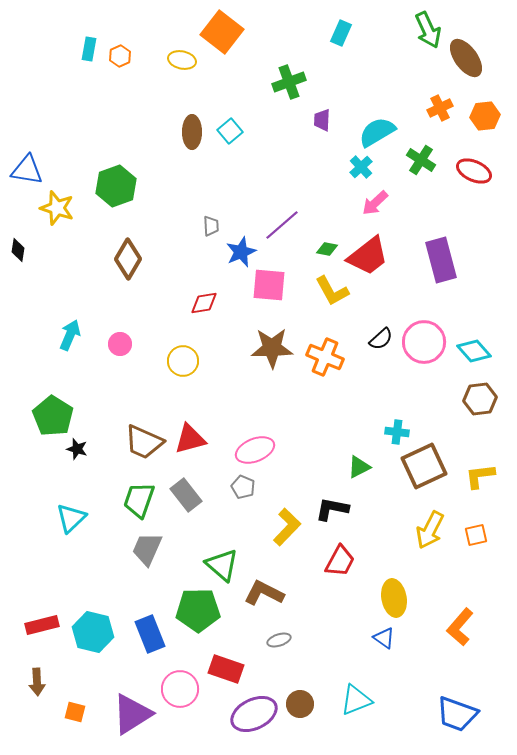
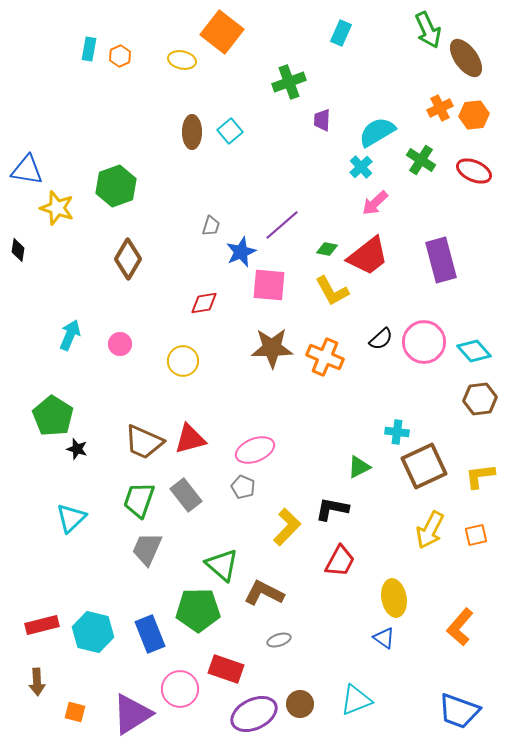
orange hexagon at (485, 116): moved 11 px left, 1 px up
gray trapezoid at (211, 226): rotated 20 degrees clockwise
blue trapezoid at (457, 714): moved 2 px right, 3 px up
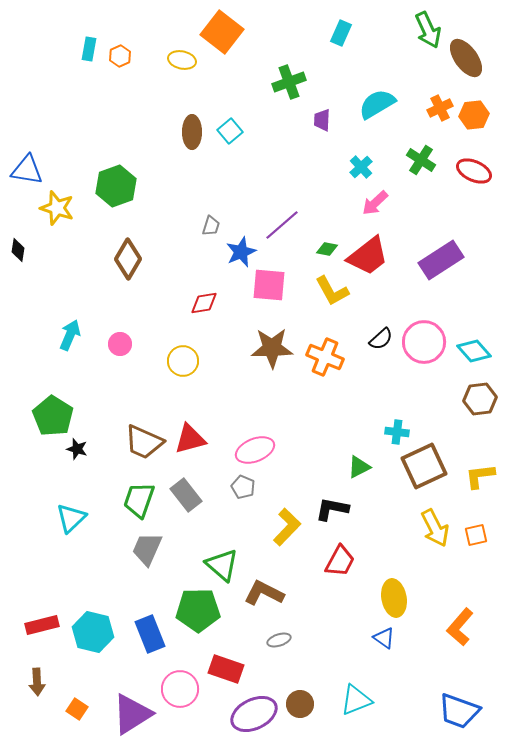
cyan semicircle at (377, 132): moved 28 px up
purple rectangle at (441, 260): rotated 72 degrees clockwise
yellow arrow at (430, 530): moved 5 px right, 2 px up; rotated 54 degrees counterclockwise
orange square at (75, 712): moved 2 px right, 3 px up; rotated 20 degrees clockwise
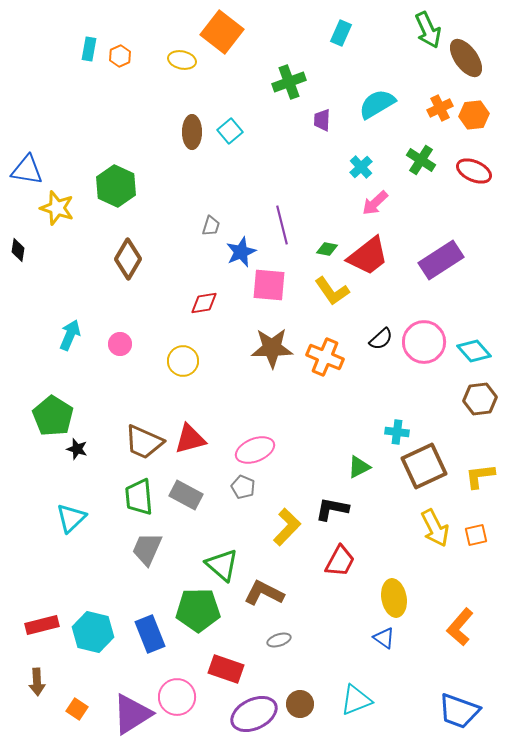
green hexagon at (116, 186): rotated 15 degrees counterclockwise
purple line at (282, 225): rotated 63 degrees counterclockwise
yellow L-shape at (332, 291): rotated 6 degrees counterclockwise
gray rectangle at (186, 495): rotated 24 degrees counterclockwise
green trapezoid at (139, 500): moved 3 px up; rotated 24 degrees counterclockwise
pink circle at (180, 689): moved 3 px left, 8 px down
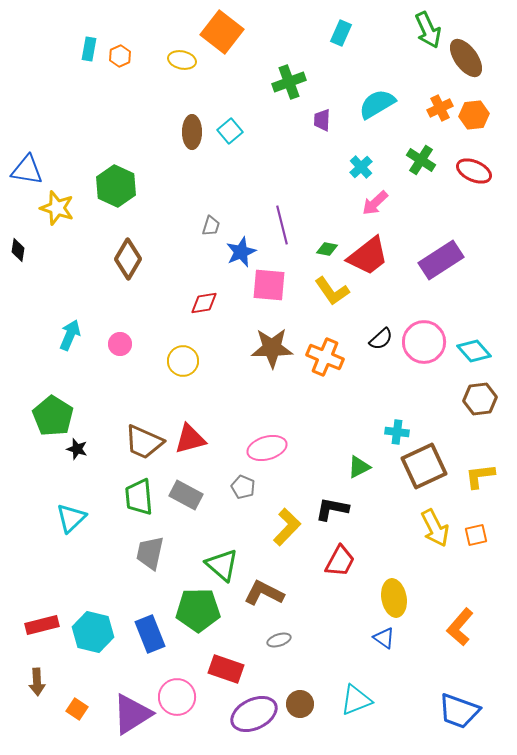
pink ellipse at (255, 450): moved 12 px right, 2 px up; rotated 6 degrees clockwise
gray trapezoid at (147, 549): moved 3 px right, 4 px down; rotated 12 degrees counterclockwise
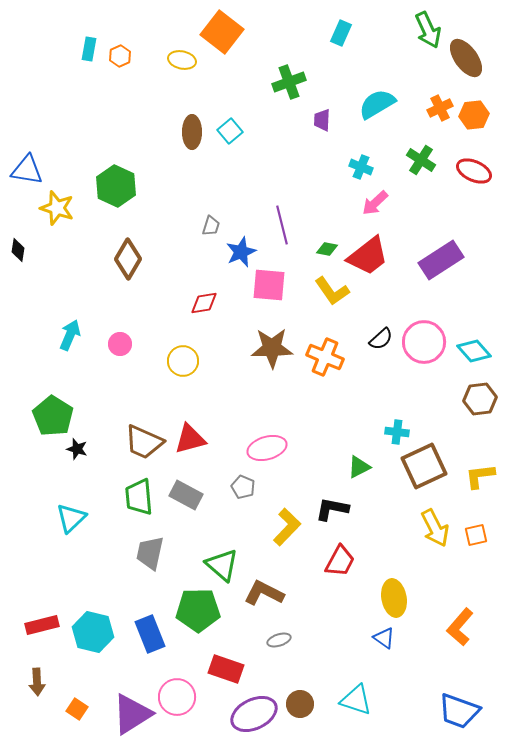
cyan cross at (361, 167): rotated 25 degrees counterclockwise
cyan triangle at (356, 700): rotated 40 degrees clockwise
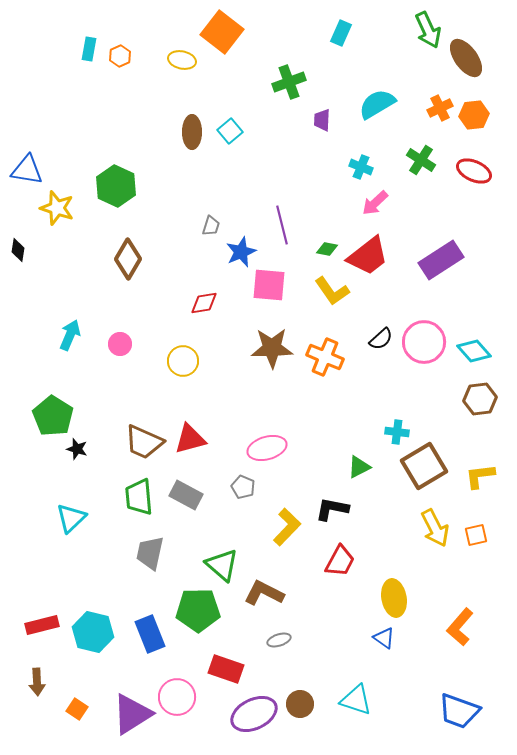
brown square at (424, 466): rotated 6 degrees counterclockwise
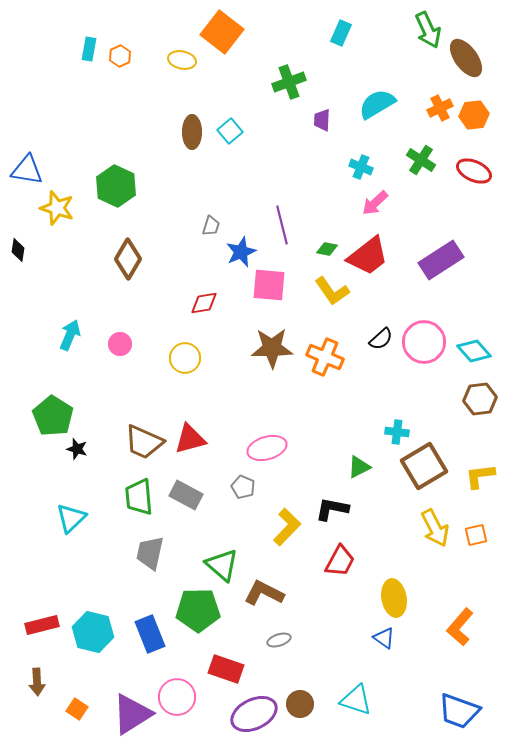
yellow circle at (183, 361): moved 2 px right, 3 px up
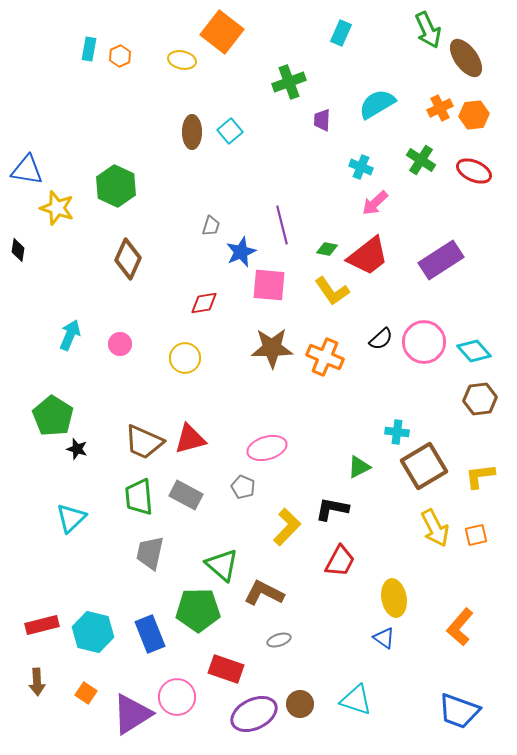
brown diamond at (128, 259): rotated 6 degrees counterclockwise
orange square at (77, 709): moved 9 px right, 16 px up
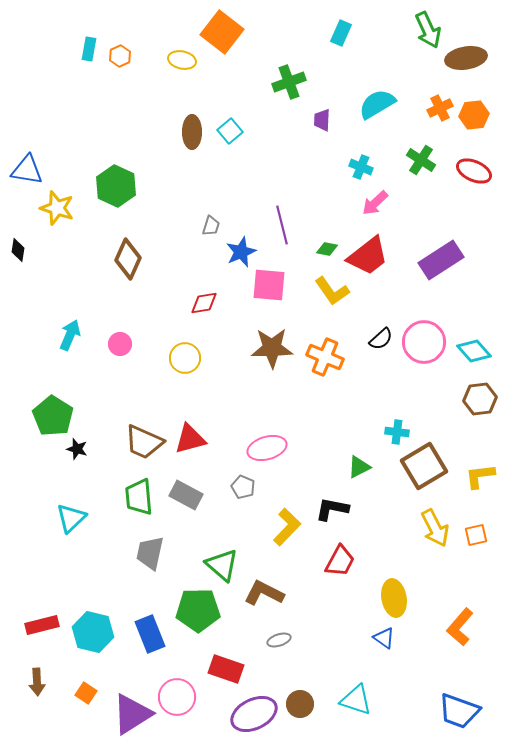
brown ellipse at (466, 58): rotated 63 degrees counterclockwise
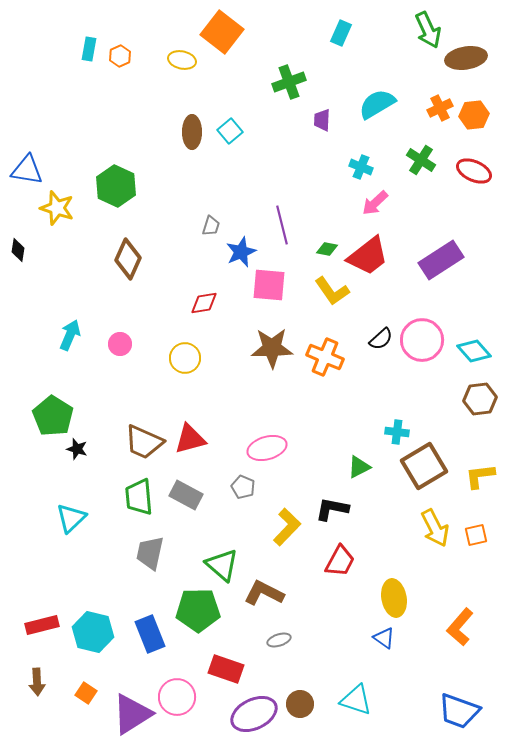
pink circle at (424, 342): moved 2 px left, 2 px up
